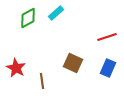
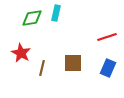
cyan rectangle: rotated 35 degrees counterclockwise
green diamond: moved 4 px right; rotated 20 degrees clockwise
brown square: rotated 24 degrees counterclockwise
red star: moved 5 px right, 15 px up
brown line: moved 13 px up; rotated 21 degrees clockwise
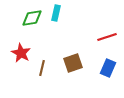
brown square: rotated 18 degrees counterclockwise
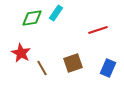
cyan rectangle: rotated 21 degrees clockwise
red line: moved 9 px left, 7 px up
brown line: rotated 42 degrees counterclockwise
